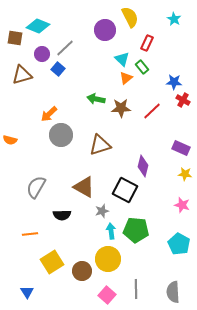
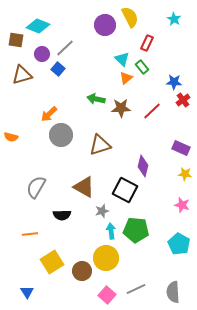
purple circle at (105, 30): moved 5 px up
brown square at (15, 38): moved 1 px right, 2 px down
red cross at (183, 100): rotated 24 degrees clockwise
orange semicircle at (10, 140): moved 1 px right, 3 px up
yellow circle at (108, 259): moved 2 px left, 1 px up
gray line at (136, 289): rotated 66 degrees clockwise
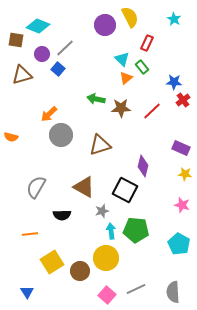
brown circle at (82, 271): moved 2 px left
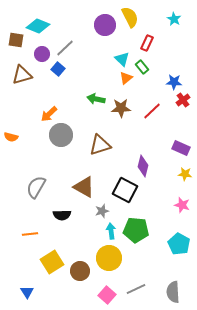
yellow circle at (106, 258): moved 3 px right
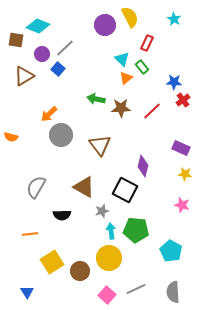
brown triangle at (22, 75): moved 2 px right, 1 px down; rotated 15 degrees counterclockwise
brown triangle at (100, 145): rotated 50 degrees counterclockwise
cyan pentagon at (179, 244): moved 8 px left, 7 px down
